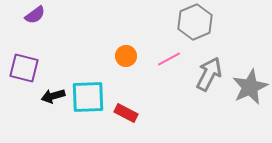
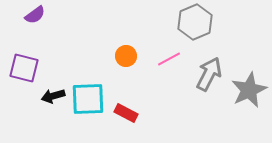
gray star: moved 1 px left, 3 px down
cyan square: moved 2 px down
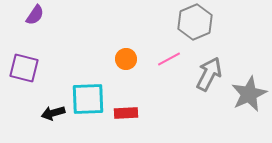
purple semicircle: rotated 20 degrees counterclockwise
orange circle: moved 3 px down
gray star: moved 4 px down
black arrow: moved 17 px down
red rectangle: rotated 30 degrees counterclockwise
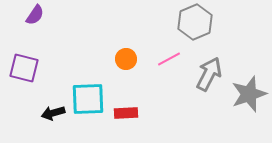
gray star: rotated 6 degrees clockwise
